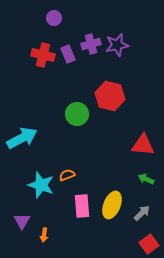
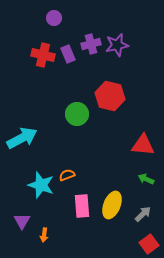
gray arrow: moved 1 px right, 1 px down
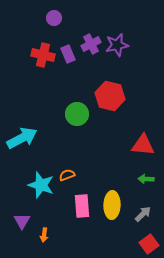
purple cross: rotated 12 degrees counterclockwise
green arrow: rotated 21 degrees counterclockwise
yellow ellipse: rotated 20 degrees counterclockwise
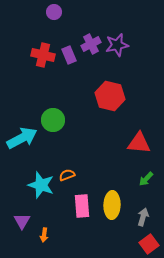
purple circle: moved 6 px up
purple rectangle: moved 1 px right, 1 px down
green circle: moved 24 px left, 6 px down
red triangle: moved 4 px left, 2 px up
green arrow: rotated 49 degrees counterclockwise
gray arrow: moved 3 px down; rotated 30 degrees counterclockwise
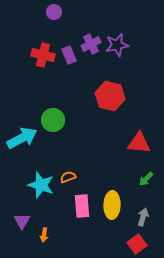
orange semicircle: moved 1 px right, 2 px down
red square: moved 12 px left
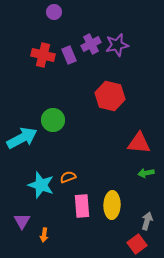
green arrow: moved 6 px up; rotated 35 degrees clockwise
gray arrow: moved 4 px right, 4 px down
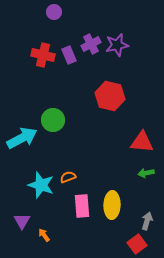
red triangle: moved 3 px right, 1 px up
orange arrow: rotated 136 degrees clockwise
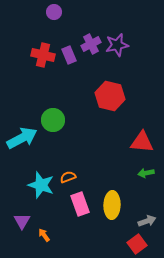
pink rectangle: moved 2 px left, 2 px up; rotated 15 degrees counterclockwise
gray arrow: rotated 54 degrees clockwise
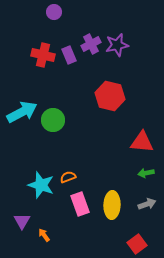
cyan arrow: moved 26 px up
gray arrow: moved 17 px up
